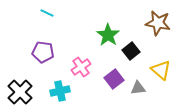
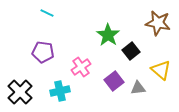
purple square: moved 2 px down
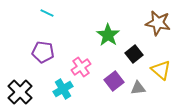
black square: moved 3 px right, 3 px down
cyan cross: moved 3 px right, 2 px up; rotated 18 degrees counterclockwise
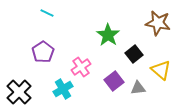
purple pentagon: rotated 30 degrees clockwise
black cross: moved 1 px left
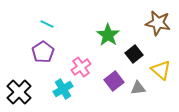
cyan line: moved 11 px down
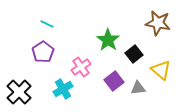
green star: moved 5 px down
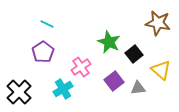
green star: moved 1 px right, 2 px down; rotated 10 degrees counterclockwise
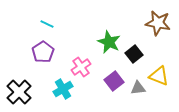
yellow triangle: moved 2 px left, 6 px down; rotated 20 degrees counterclockwise
